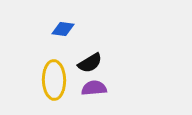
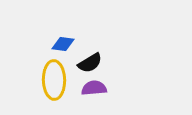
blue diamond: moved 15 px down
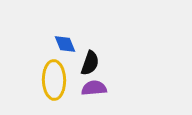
blue diamond: moved 2 px right; rotated 60 degrees clockwise
black semicircle: rotated 40 degrees counterclockwise
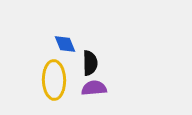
black semicircle: rotated 20 degrees counterclockwise
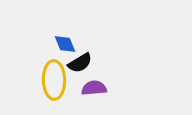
black semicircle: moved 10 px left; rotated 60 degrees clockwise
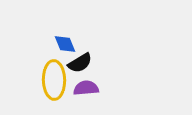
purple semicircle: moved 8 px left
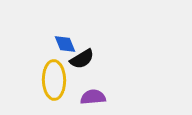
black semicircle: moved 2 px right, 4 px up
purple semicircle: moved 7 px right, 9 px down
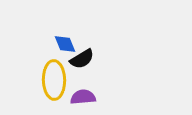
purple semicircle: moved 10 px left
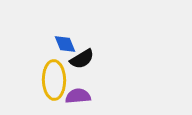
purple semicircle: moved 5 px left, 1 px up
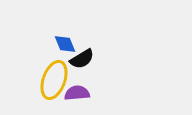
yellow ellipse: rotated 21 degrees clockwise
purple semicircle: moved 1 px left, 3 px up
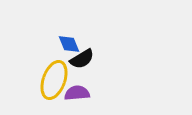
blue diamond: moved 4 px right
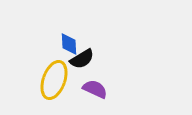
blue diamond: rotated 20 degrees clockwise
purple semicircle: moved 18 px right, 4 px up; rotated 30 degrees clockwise
